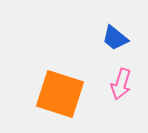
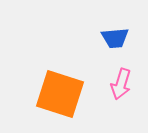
blue trapezoid: rotated 44 degrees counterclockwise
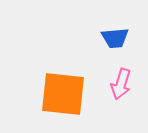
orange square: moved 3 px right; rotated 12 degrees counterclockwise
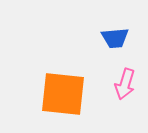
pink arrow: moved 4 px right
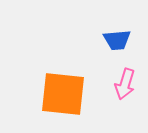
blue trapezoid: moved 2 px right, 2 px down
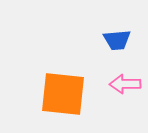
pink arrow: rotated 72 degrees clockwise
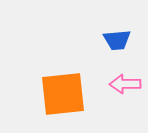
orange square: rotated 12 degrees counterclockwise
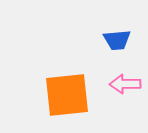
orange square: moved 4 px right, 1 px down
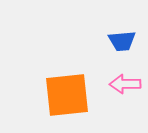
blue trapezoid: moved 5 px right, 1 px down
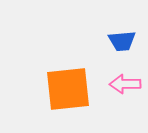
orange square: moved 1 px right, 6 px up
